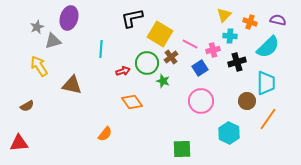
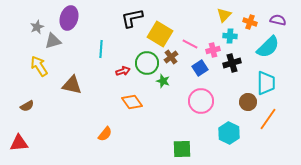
black cross: moved 5 px left, 1 px down
brown circle: moved 1 px right, 1 px down
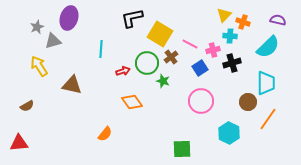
orange cross: moved 7 px left
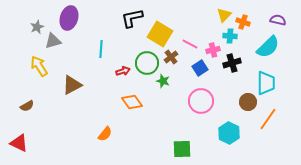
brown triangle: rotated 40 degrees counterclockwise
red triangle: rotated 30 degrees clockwise
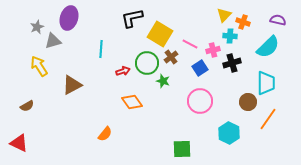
pink circle: moved 1 px left
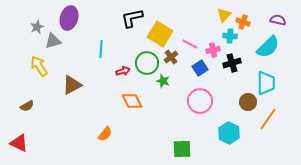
orange diamond: moved 1 px up; rotated 10 degrees clockwise
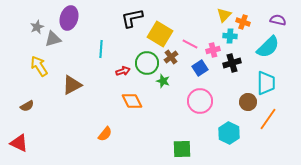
gray triangle: moved 2 px up
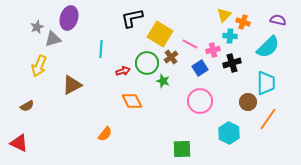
yellow arrow: rotated 125 degrees counterclockwise
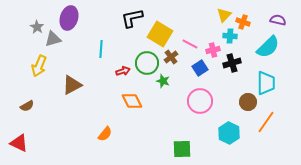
gray star: rotated 16 degrees counterclockwise
orange line: moved 2 px left, 3 px down
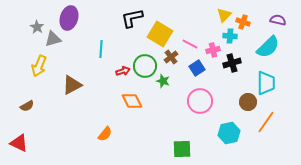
green circle: moved 2 px left, 3 px down
blue square: moved 3 px left
cyan hexagon: rotated 20 degrees clockwise
